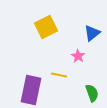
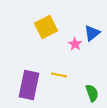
pink star: moved 3 px left, 12 px up
purple rectangle: moved 2 px left, 5 px up
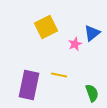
pink star: rotated 16 degrees clockwise
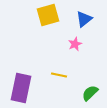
yellow square: moved 2 px right, 12 px up; rotated 10 degrees clockwise
blue triangle: moved 8 px left, 14 px up
purple rectangle: moved 8 px left, 3 px down
green semicircle: moved 2 px left; rotated 114 degrees counterclockwise
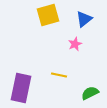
green semicircle: rotated 18 degrees clockwise
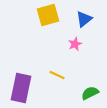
yellow line: moved 2 px left; rotated 14 degrees clockwise
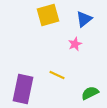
purple rectangle: moved 2 px right, 1 px down
